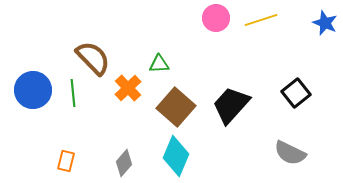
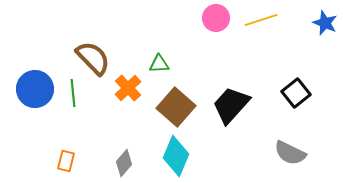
blue circle: moved 2 px right, 1 px up
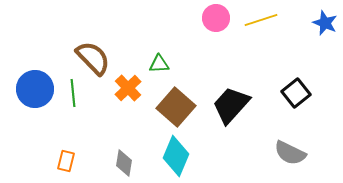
gray diamond: rotated 32 degrees counterclockwise
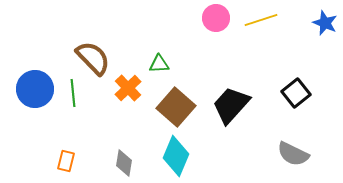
gray semicircle: moved 3 px right, 1 px down
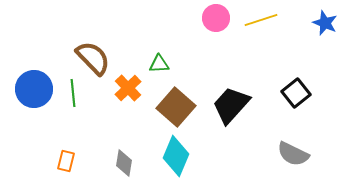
blue circle: moved 1 px left
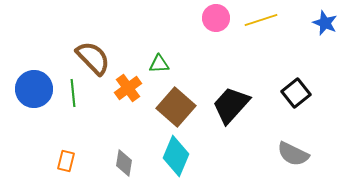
orange cross: rotated 8 degrees clockwise
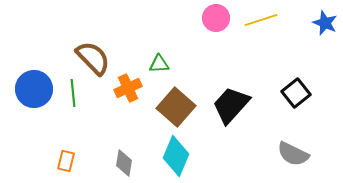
orange cross: rotated 12 degrees clockwise
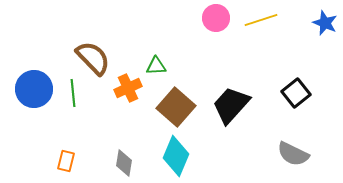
green triangle: moved 3 px left, 2 px down
